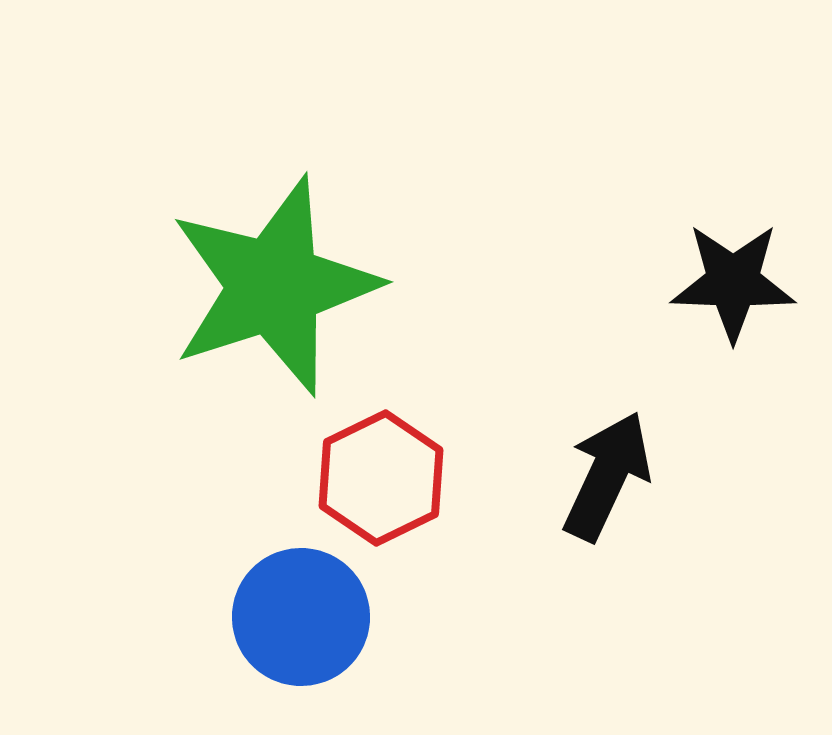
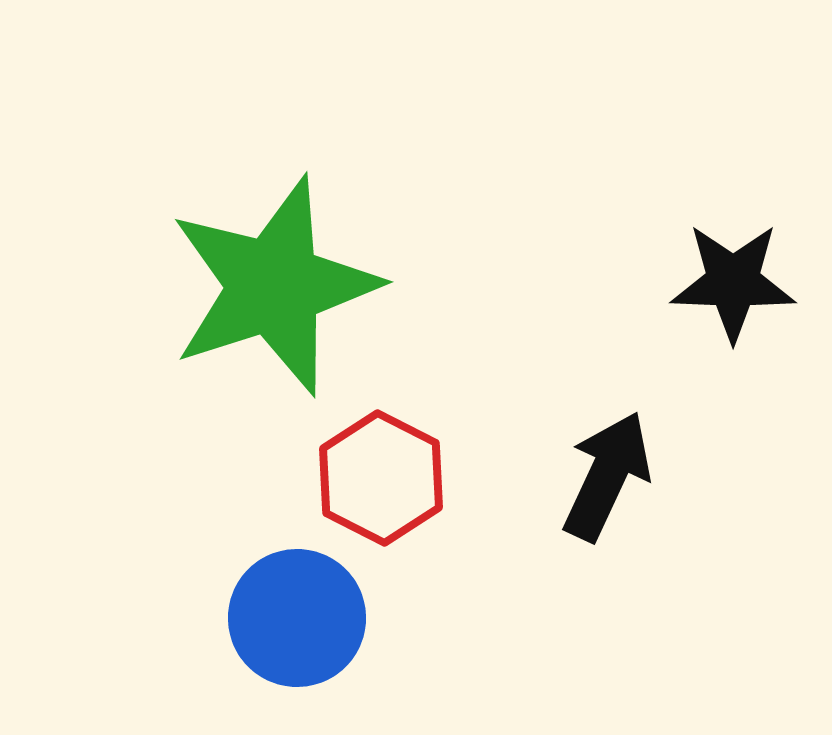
red hexagon: rotated 7 degrees counterclockwise
blue circle: moved 4 px left, 1 px down
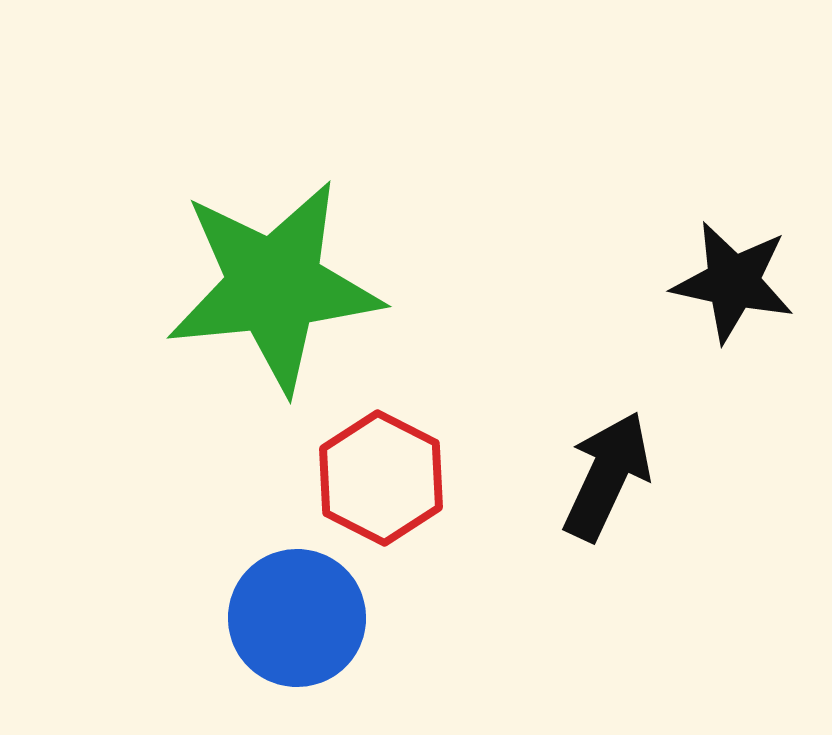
black star: rotated 10 degrees clockwise
green star: rotated 12 degrees clockwise
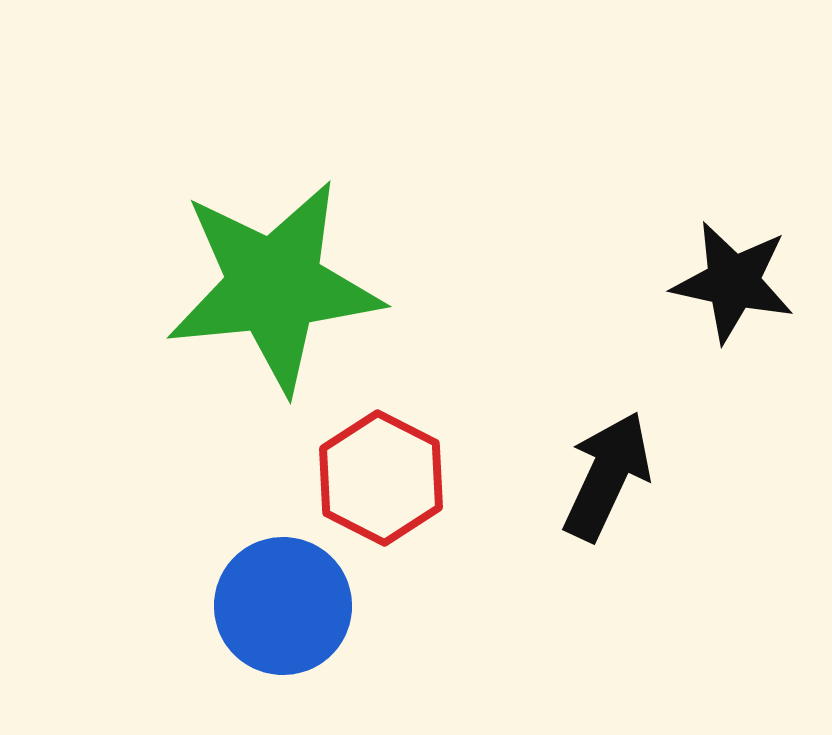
blue circle: moved 14 px left, 12 px up
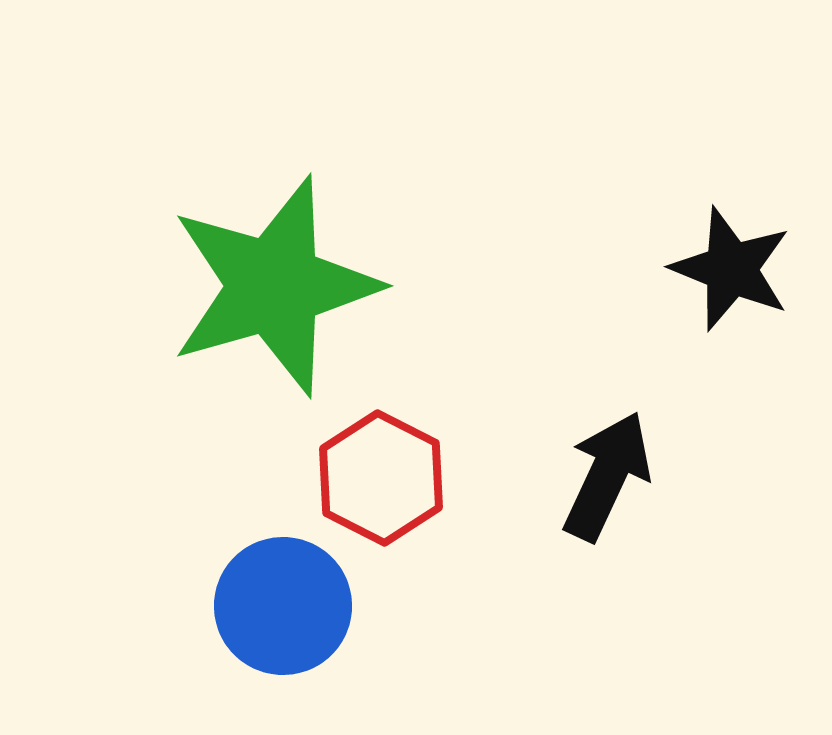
black star: moved 2 px left, 13 px up; rotated 10 degrees clockwise
green star: rotated 10 degrees counterclockwise
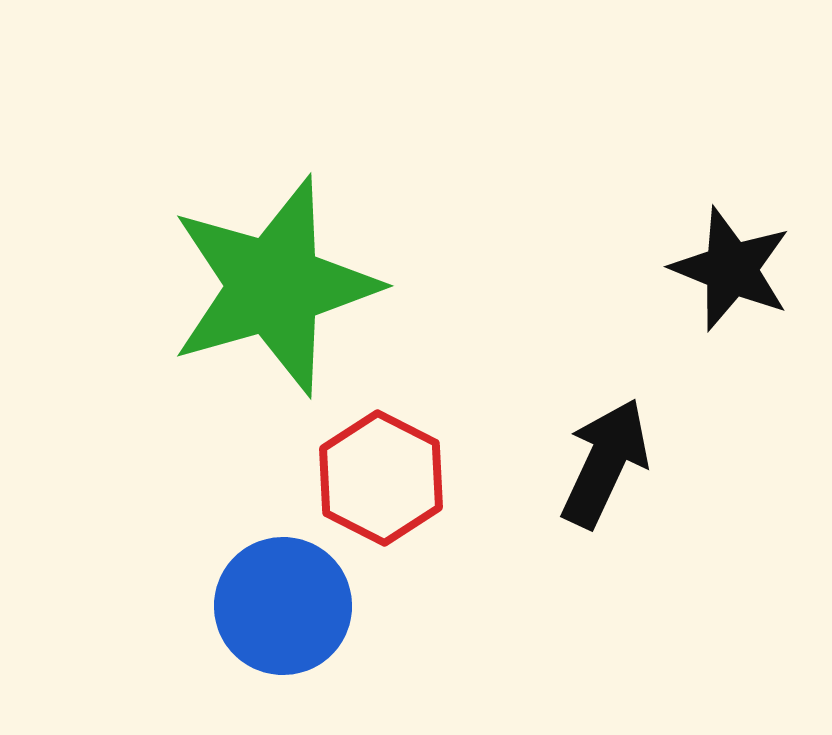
black arrow: moved 2 px left, 13 px up
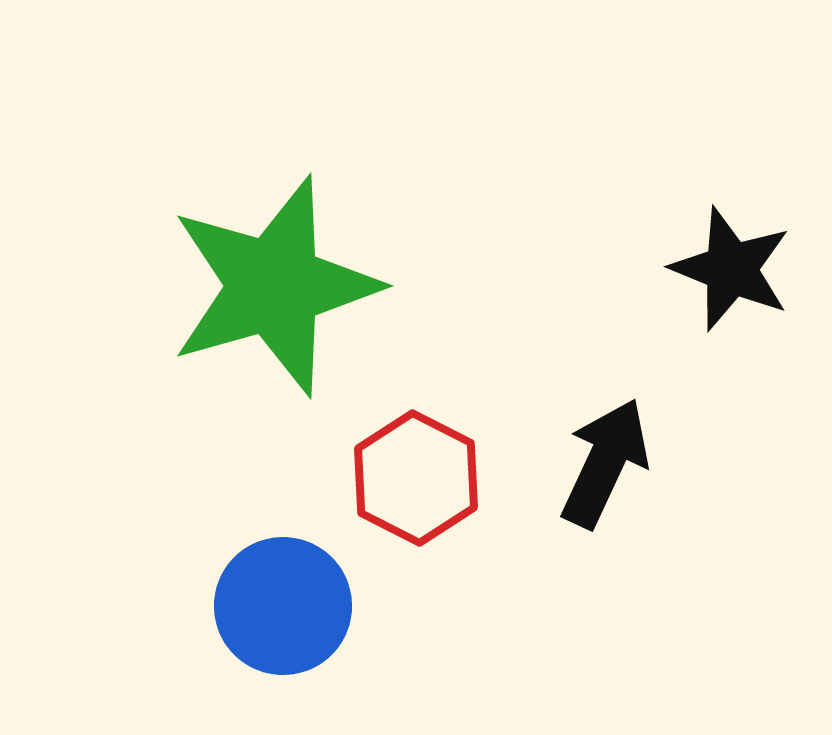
red hexagon: moved 35 px right
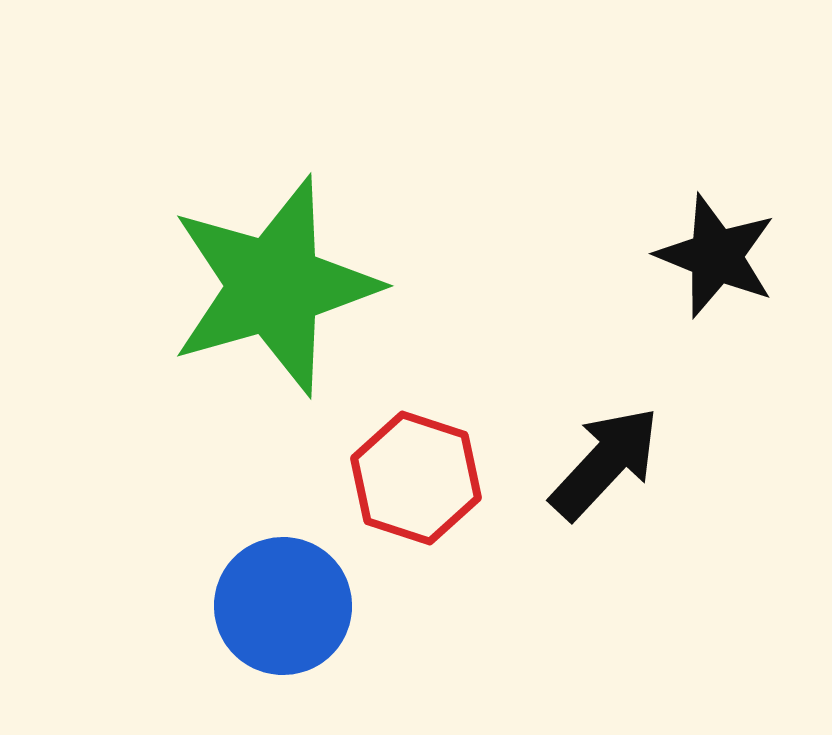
black star: moved 15 px left, 13 px up
black arrow: rotated 18 degrees clockwise
red hexagon: rotated 9 degrees counterclockwise
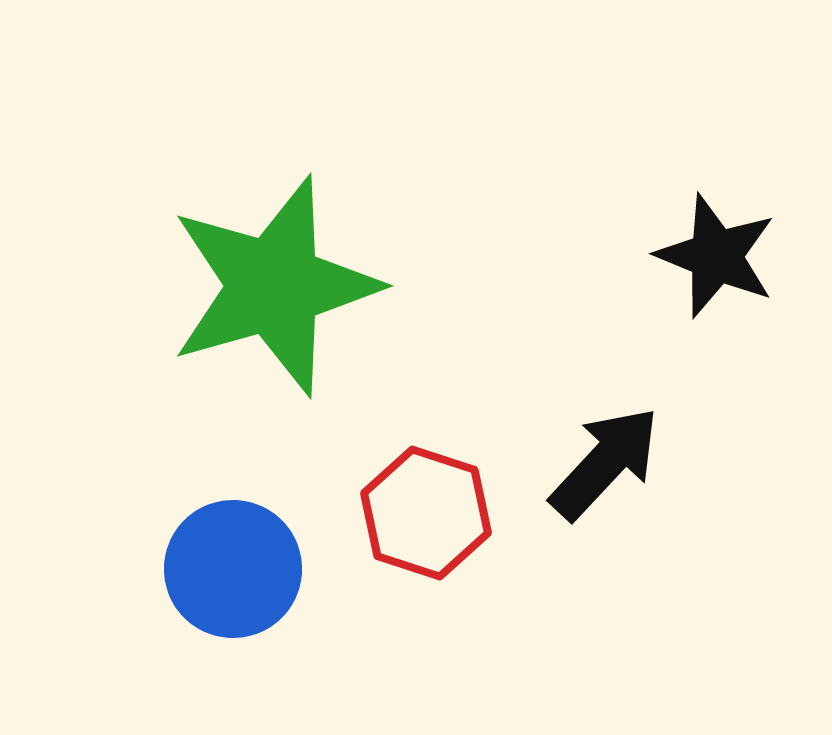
red hexagon: moved 10 px right, 35 px down
blue circle: moved 50 px left, 37 px up
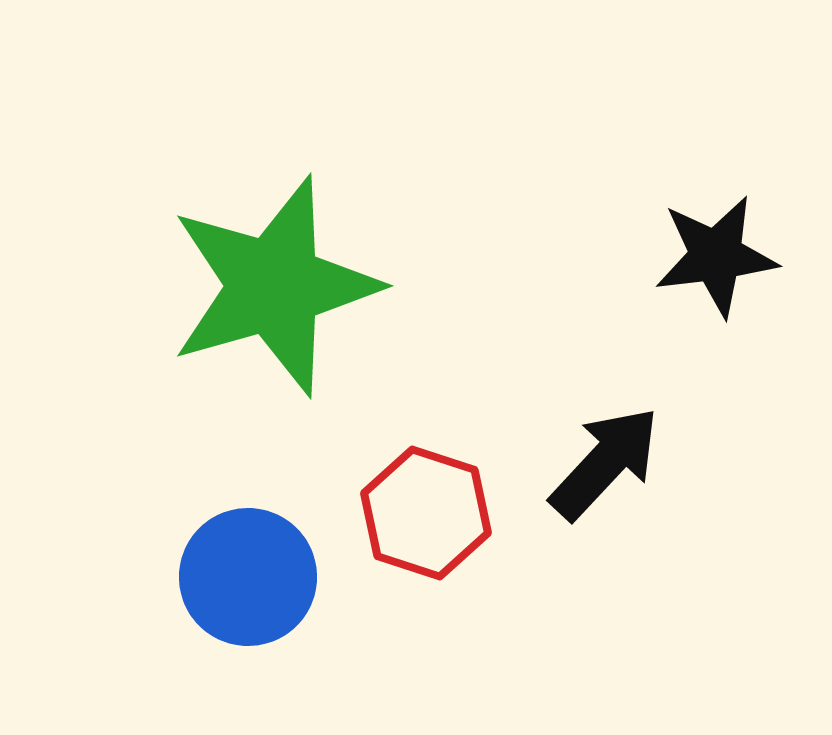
black star: rotated 29 degrees counterclockwise
blue circle: moved 15 px right, 8 px down
